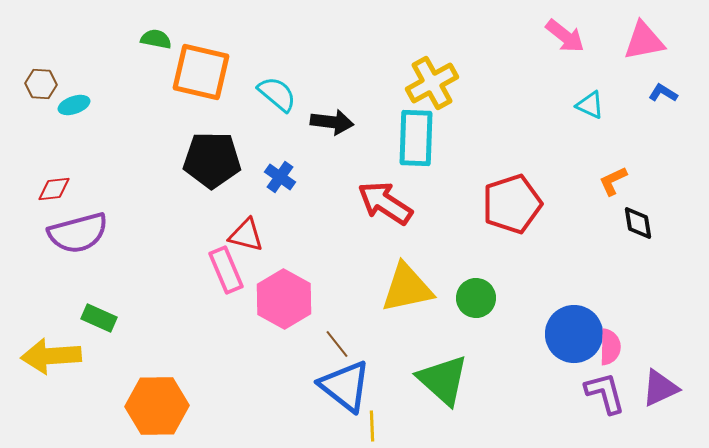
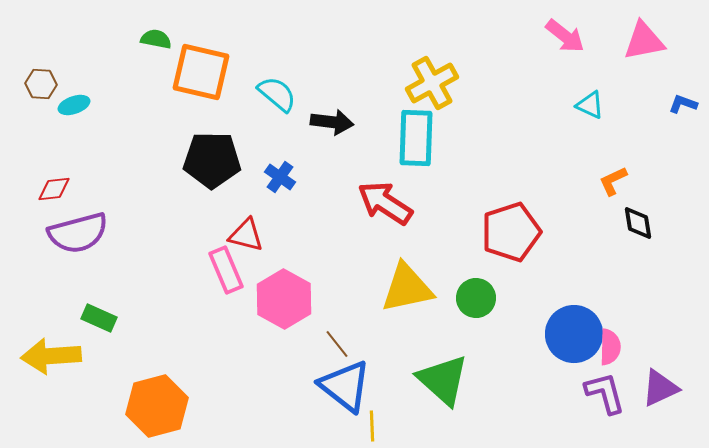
blue L-shape: moved 20 px right, 11 px down; rotated 12 degrees counterclockwise
red pentagon: moved 1 px left, 28 px down
orange hexagon: rotated 14 degrees counterclockwise
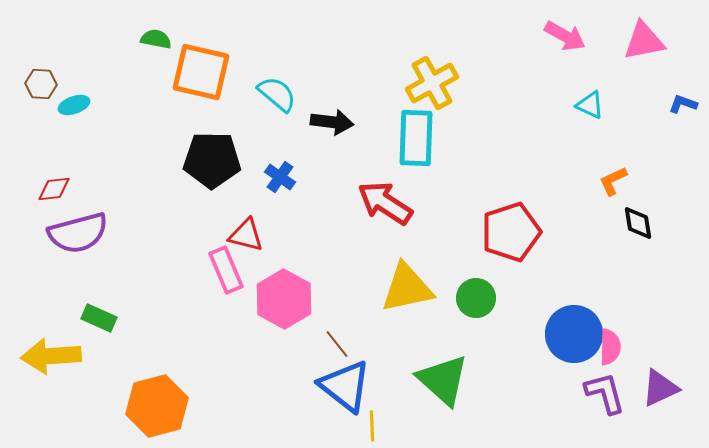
pink arrow: rotated 9 degrees counterclockwise
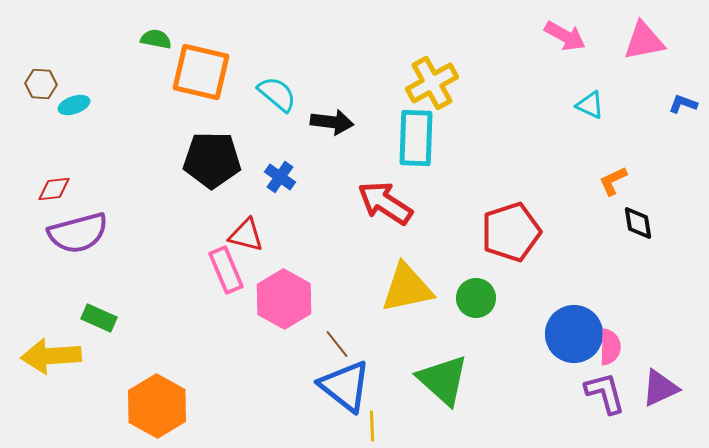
orange hexagon: rotated 16 degrees counterclockwise
